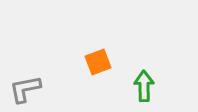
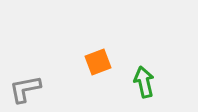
green arrow: moved 4 px up; rotated 12 degrees counterclockwise
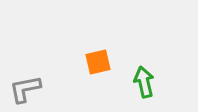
orange square: rotated 8 degrees clockwise
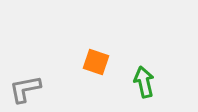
orange square: moved 2 px left; rotated 32 degrees clockwise
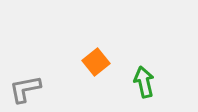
orange square: rotated 32 degrees clockwise
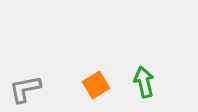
orange square: moved 23 px down; rotated 8 degrees clockwise
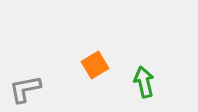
orange square: moved 1 px left, 20 px up
